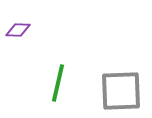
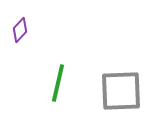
purple diamond: moved 2 px right; rotated 50 degrees counterclockwise
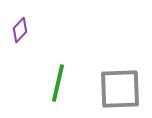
gray square: moved 1 px left, 2 px up
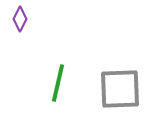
purple diamond: moved 11 px up; rotated 15 degrees counterclockwise
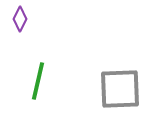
green line: moved 20 px left, 2 px up
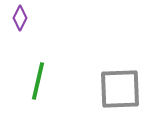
purple diamond: moved 1 px up
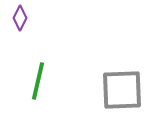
gray square: moved 2 px right, 1 px down
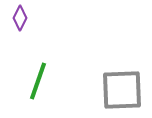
green line: rotated 6 degrees clockwise
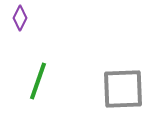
gray square: moved 1 px right, 1 px up
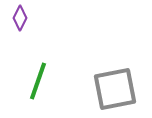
gray square: moved 8 px left; rotated 9 degrees counterclockwise
